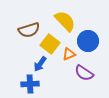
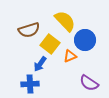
blue circle: moved 3 px left, 1 px up
orange triangle: moved 1 px right, 2 px down
purple semicircle: moved 5 px right, 10 px down
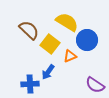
yellow semicircle: moved 2 px right, 1 px down; rotated 15 degrees counterclockwise
brown semicircle: rotated 120 degrees counterclockwise
blue circle: moved 2 px right
blue arrow: moved 8 px right, 8 px down
purple semicircle: moved 6 px right, 2 px down
